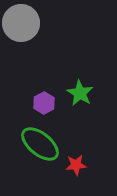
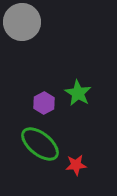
gray circle: moved 1 px right, 1 px up
green star: moved 2 px left
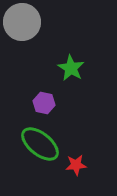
green star: moved 7 px left, 25 px up
purple hexagon: rotated 20 degrees counterclockwise
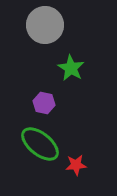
gray circle: moved 23 px right, 3 px down
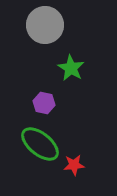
red star: moved 2 px left
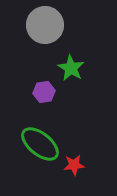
purple hexagon: moved 11 px up; rotated 20 degrees counterclockwise
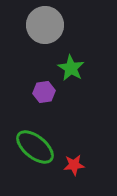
green ellipse: moved 5 px left, 3 px down
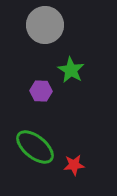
green star: moved 2 px down
purple hexagon: moved 3 px left, 1 px up; rotated 10 degrees clockwise
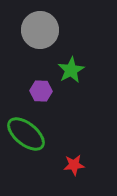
gray circle: moved 5 px left, 5 px down
green star: rotated 12 degrees clockwise
green ellipse: moved 9 px left, 13 px up
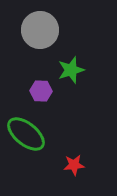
green star: rotated 12 degrees clockwise
